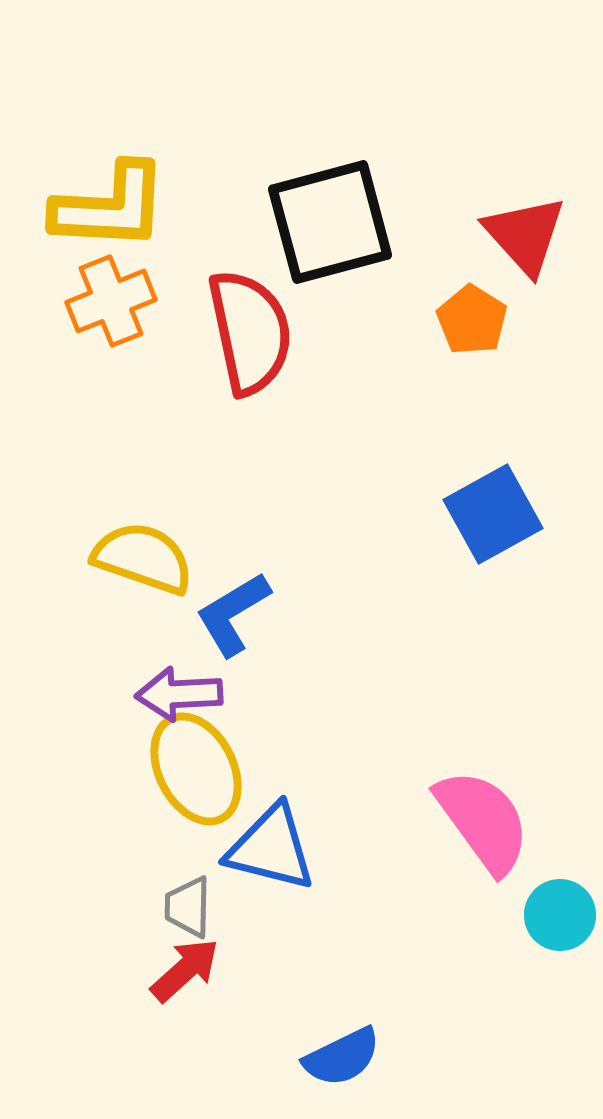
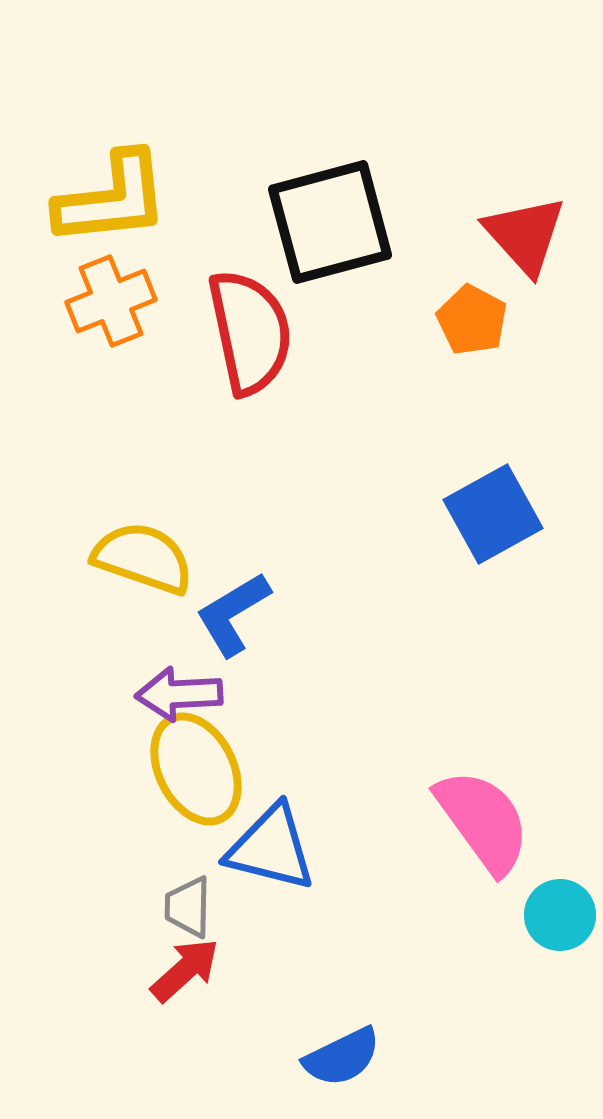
yellow L-shape: moved 2 px right, 8 px up; rotated 9 degrees counterclockwise
orange pentagon: rotated 4 degrees counterclockwise
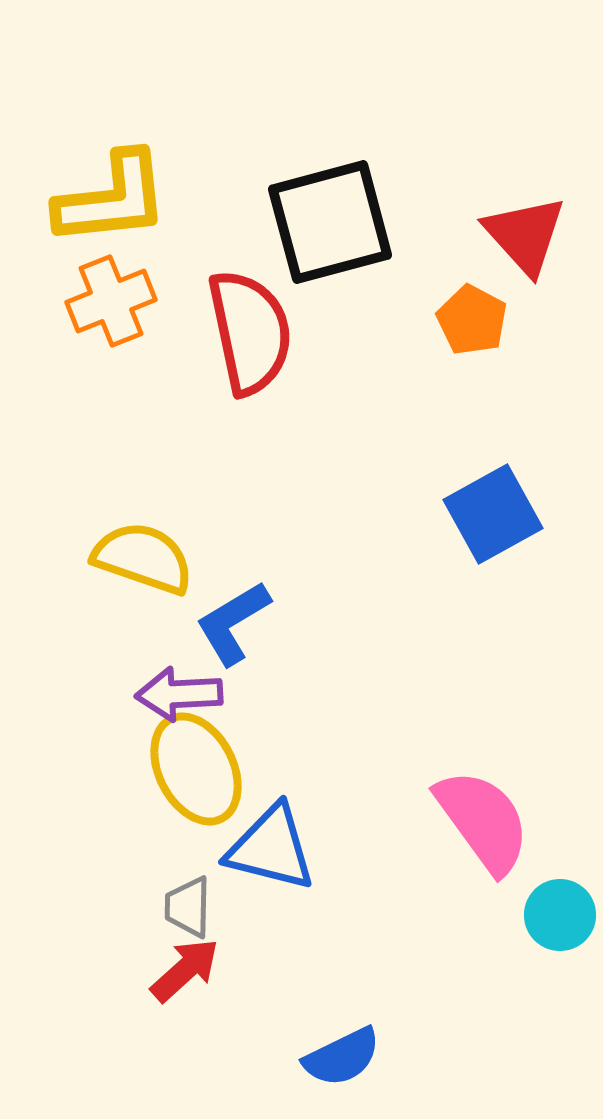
blue L-shape: moved 9 px down
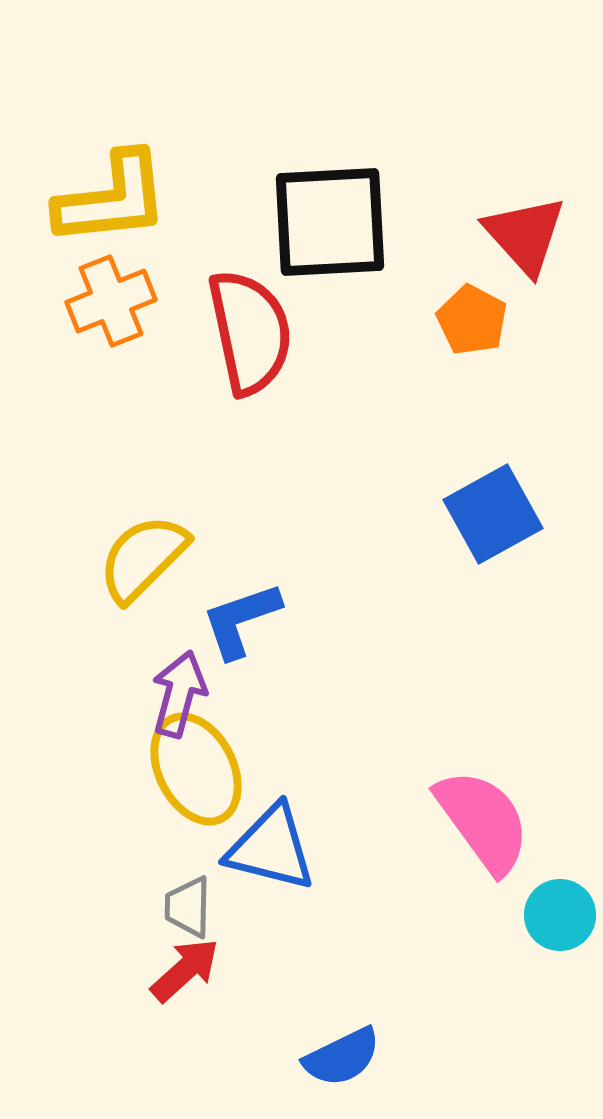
black square: rotated 12 degrees clockwise
yellow semicircle: rotated 64 degrees counterclockwise
blue L-shape: moved 8 px right, 3 px up; rotated 12 degrees clockwise
purple arrow: rotated 108 degrees clockwise
